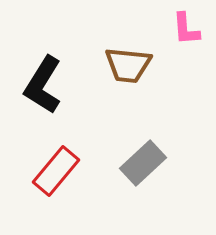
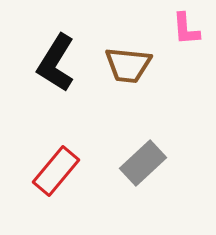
black L-shape: moved 13 px right, 22 px up
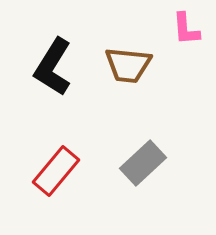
black L-shape: moved 3 px left, 4 px down
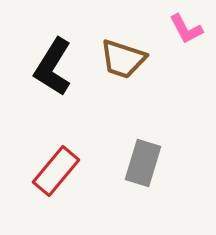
pink L-shape: rotated 24 degrees counterclockwise
brown trapezoid: moved 5 px left, 6 px up; rotated 12 degrees clockwise
gray rectangle: rotated 30 degrees counterclockwise
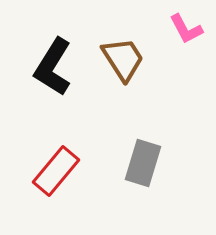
brown trapezoid: rotated 141 degrees counterclockwise
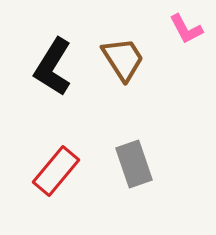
gray rectangle: moved 9 px left, 1 px down; rotated 36 degrees counterclockwise
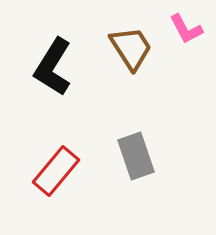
brown trapezoid: moved 8 px right, 11 px up
gray rectangle: moved 2 px right, 8 px up
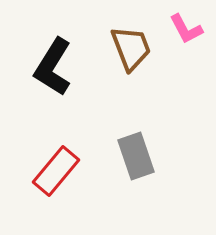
brown trapezoid: rotated 12 degrees clockwise
